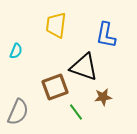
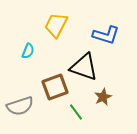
yellow trapezoid: rotated 20 degrees clockwise
blue L-shape: rotated 84 degrees counterclockwise
cyan semicircle: moved 12 px right
brown star: rotated 18 degrees counterclockwise
gray semicircle: moved 2 px right, 6 px up; rotated 48 degrees clockwise
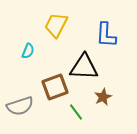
blue L-shape: rotated 76 degrees clockwise
black triangle: rotated 16 degrees counterclockwise
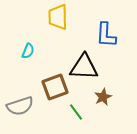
yellow trapezoid: moved 2 px right, 8 px up; rotated 28 degrees counterclockwise
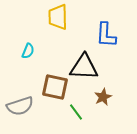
brown square: rotated 32 degrees clockwise
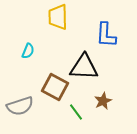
brown square: rotated 16 degrees clockwise
brown star: moved 4 px down
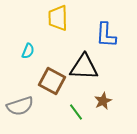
yellow trapezoid: moved 1 px down
brown square: moved 3 px left, 6 px up
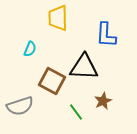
cyan semicircle: moved 2 px right, 2 px up
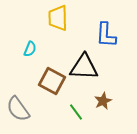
gray semicircle: moved 2 px left, 3 px down; rotated 72 degrees clockwise
